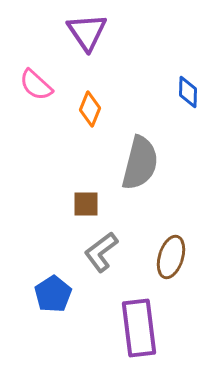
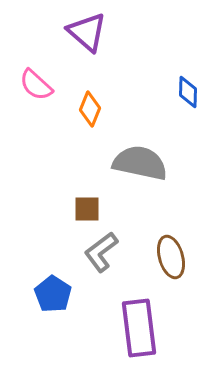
purple triangle: rotated 15 degrees counterclockwise
gray semicircle: rotated 92 degrees counterclockwise
brown square: moved 1 px right, 5 px down
brown ellipse: rotated 33 degrees counterclockwise
blue pentagon: rotated 6 degrees counterclockwise
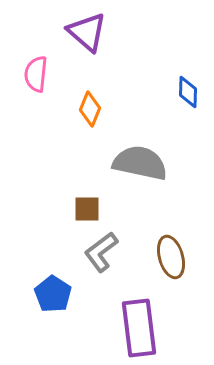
pink semicircle: moved 11 px up; rotated 54 degrees clockwise
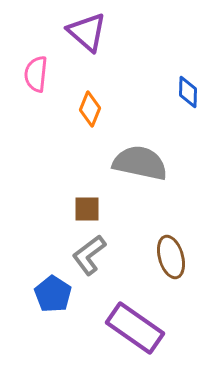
gray L-shape: moved 12 px left, 3 px down
purple rectangle: moved 4 px left; rotated 48 degrees counterclockwise
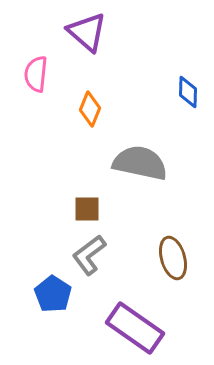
brown ellipse: moved 2 px right, 1 px down
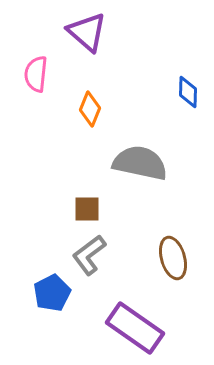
blue pentagon: moved 1 px left, 1 px up; rotated 12 degrees clockwise
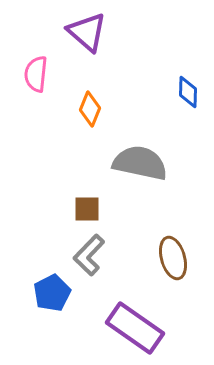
gray L-shape: rotated 9 degrees counterclockwise
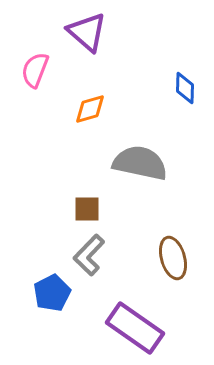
pink semicircle: moved 1 px left, 4 px up; rotated 15 degrees clockwise
blue diamond: moved 3 px left, 4 px up
orange diamond: rotated 52 degrees clockwise
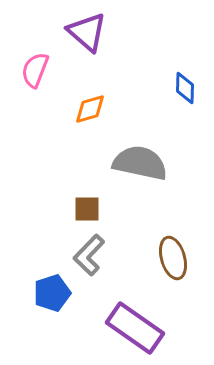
blue pentagon: rotated 9 degrees clockwise
